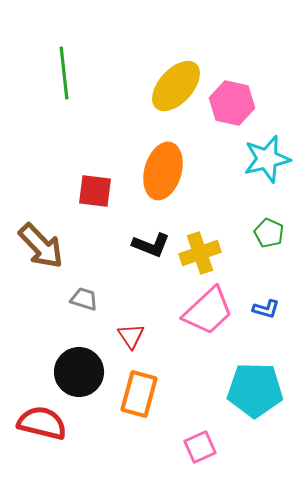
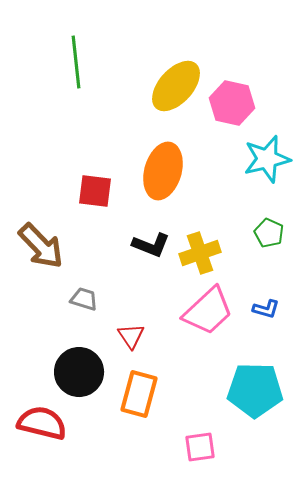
green line: moved 12 px right, 11 px up
pink square: rotated 16 degrees clockwise
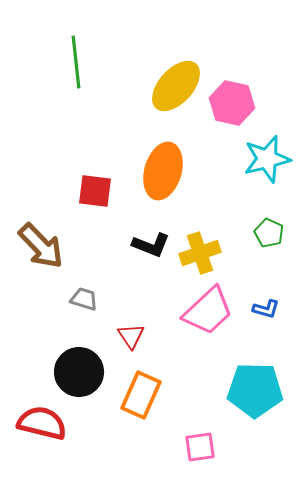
orange rectangle: moved 2 px right, 1 px down; rotated 9 degrees clockwise
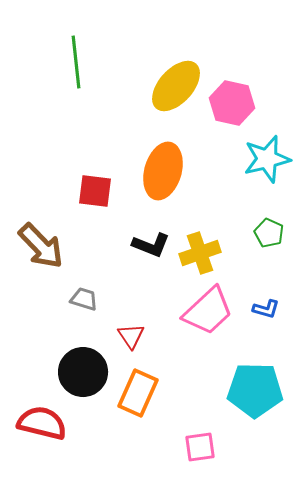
black circle: moved 4 px right
orange rectangle: moved 3 px left, 2 px up
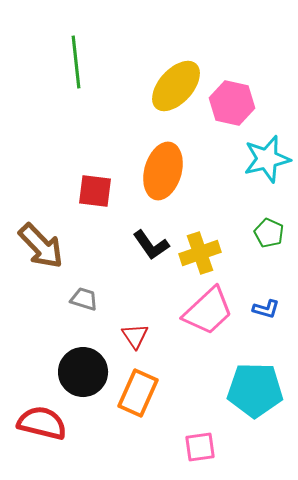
black L-shape: rotated 33 degrees clockwise
red triangle: moved 4 px right
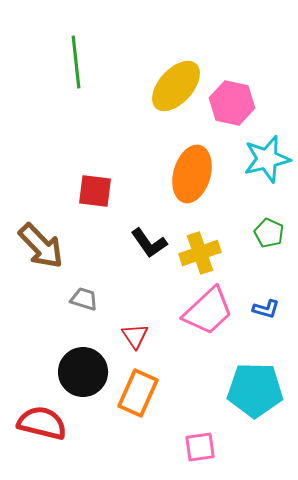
orange ellipse: moved 29 px right, 3 px down
black L-shape: moved 2 px left, 2 px up
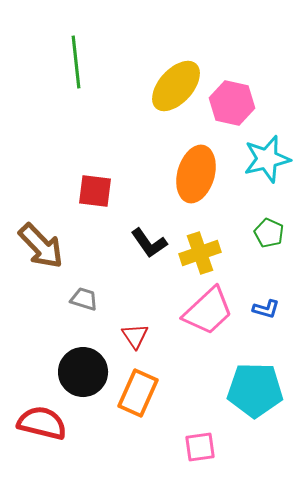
orange ellipse: moved 4 px right
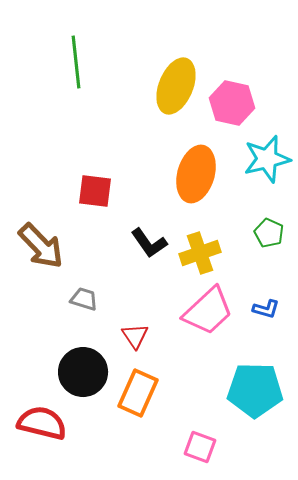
yellow ellipse: rotated 20 degrees counterclockwise
pink square: rotated 28 degrees clockwise
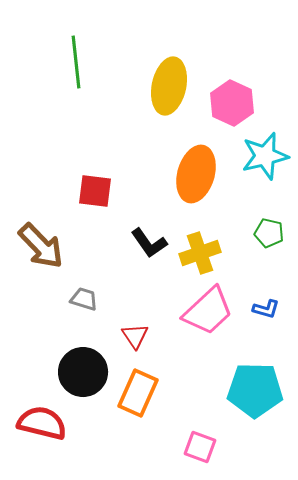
yellow ellipse: moved 7 px left; rotated 10 degrees counterclockwise
pink hexagon: rotated 12 degrees clockwise
cyan star: moved 2 px left, 3 px up
green pentagon: rotated 12 degrees counterclockwise
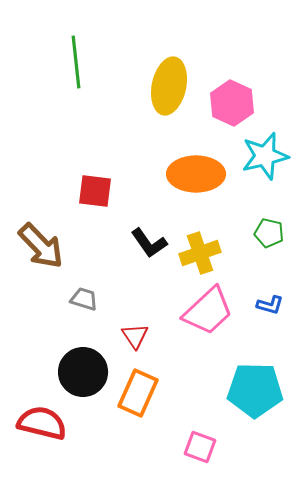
orange ellipse: rotated 74 degrees clockwise
blue L-shape: moved 4 px right, 4 px up
